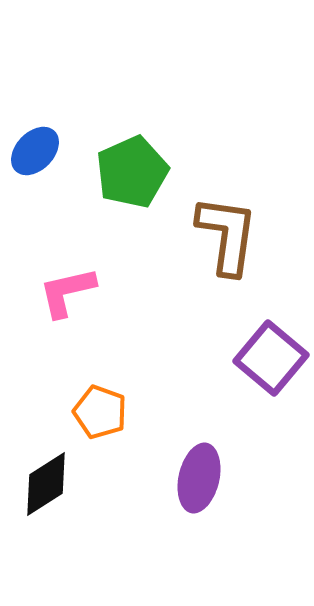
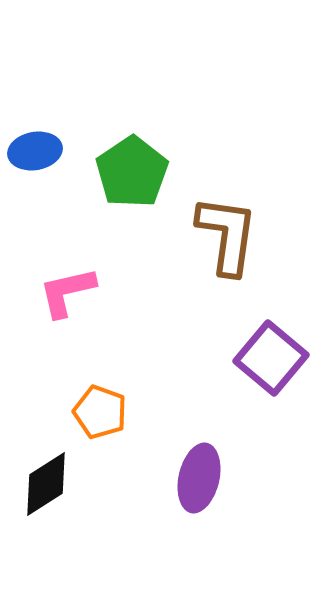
blue ellipse: rotated 36 degrees clockwise
green pentagon: rotated 10 degrees counterclockwise
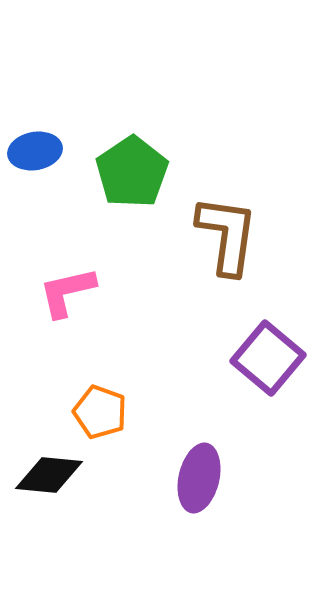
purple square: moved 3 px left
black diamond: moved 3 px right, 9 px up; rotated 38 degrees clockwise
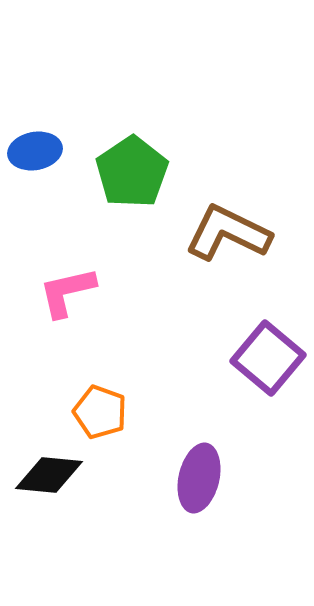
brown L-shape: moved 1 px right, 2 px up; rotated 72 degrees counterclockwise
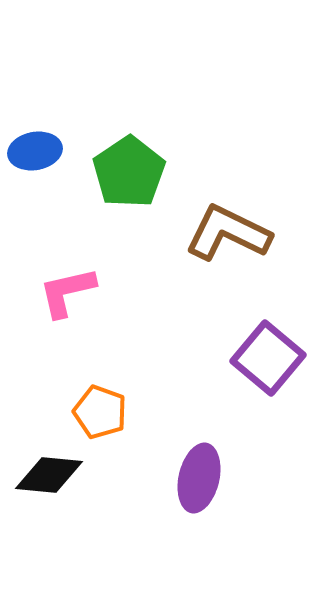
green pentagon: moved 3 px left
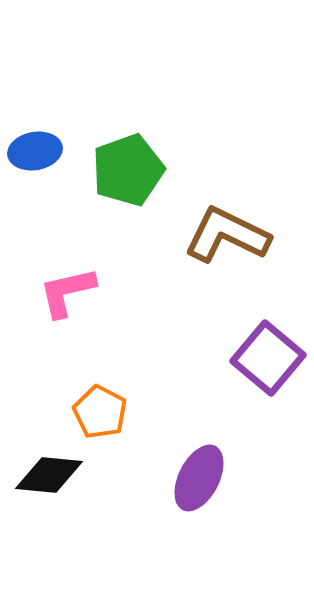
green pentagon: moved 1 px left, 2 px up; rotated 14 degrees clockwise
brown L-shape: moved 1 px left, 2 px down
orange pentagon: rotated 8 degrees clockwise
purple ellipse: rotated 14 degrees clockwise
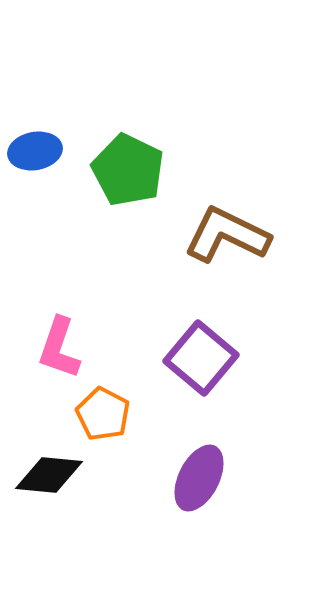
green pentagon: rotated 26 degrees counterclockwise
pink L-shape: moved 8 px left, 56 px down; rotated 58 degrees counterclockwise
purple square: moved 67 px left
orange pentagon: moved 3 px right, 2 px down
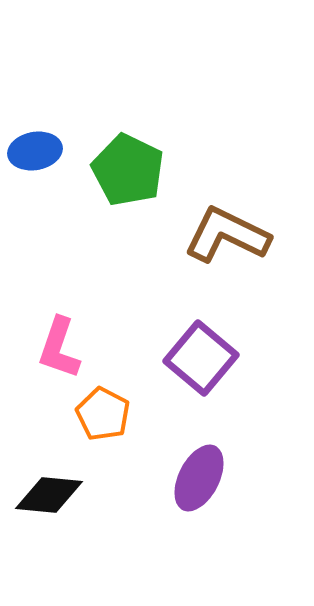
black diamond: moved 20 px down
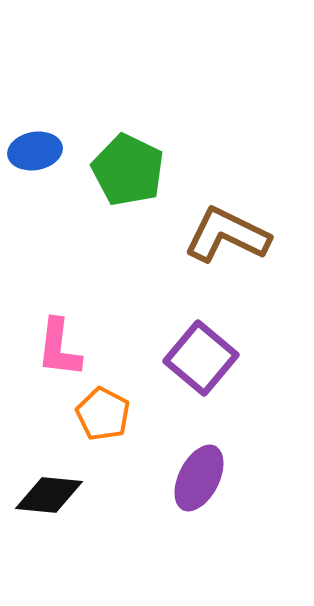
pink L-shape: rotated 12 degrees counterclockwise
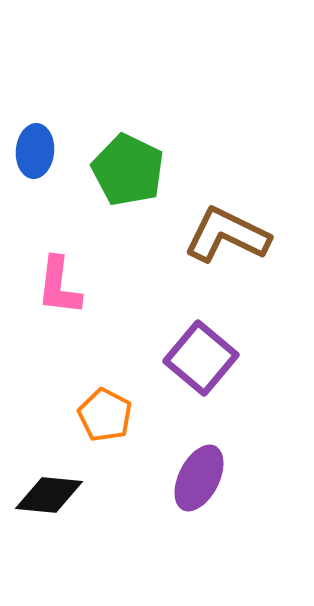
blue ellipse: rotated 75 degrees counterclockwise
pink L-shape: moved 62 px up
orange pentagon: moved 2 px right, 1 px down
